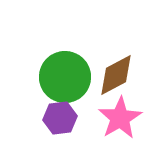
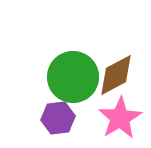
green circle: moved 8 px right
purple hexagon: moved 2 px left
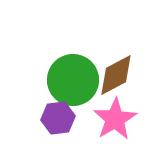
green circle: moved 3 px down
pink star: moved 5 px left, 1 px down
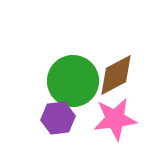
green circle: moved 1 px down
pink star: rotated 24 degrees clockwise
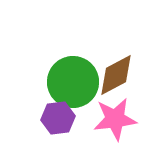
green circle: moved 1 px down
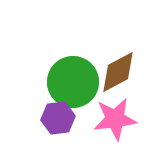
brown diamond: moved 2 px right, 3 px up
